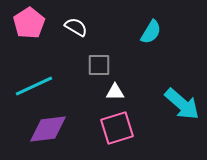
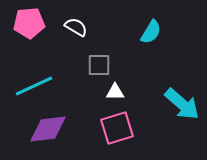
pink pentagon: rotated 28 degrees clockwise
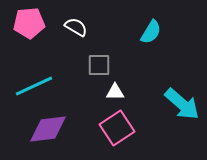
pink square: rotated 16 degrees counterclockwise
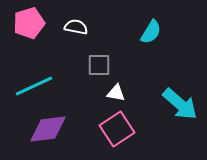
pink pentagon: rotated 12 degrees counterclockwise
white semicircle: rotated 20 degrees counterclockwise
white triangle: moved 1 px right, 1 px down; rotated 12 degrees clockwise
cyan arrow: moved 2 px left
pink square: moved 1 px down
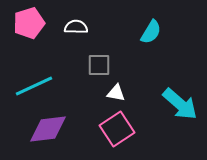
white semicircle: rotated 10 degrees counterclockwise
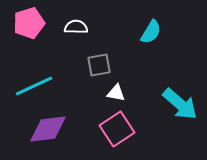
gray square: rotated 10 degrees counterclockwise
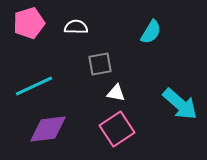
gray square: moved 1 px right, 1 px up
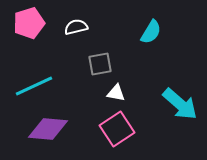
white semicircle: rotated 15 degrees counterclockwise
purple diamond: rotated 12 degrees clockwise
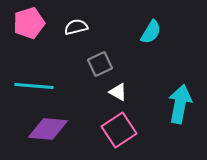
gray square: rotated 15 degrees counterclockwise
cyan line: rotated 30 degrees clockwise
white triangle: moved 2 px right, 1 px up; rotated 18 degrees clockwise
cyan arrow: rotated 120 degrees counterclockwise
pink square: moved 2 px right, 1 px down
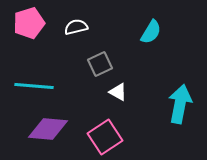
pink square: moved 14 px left, 7 px down
